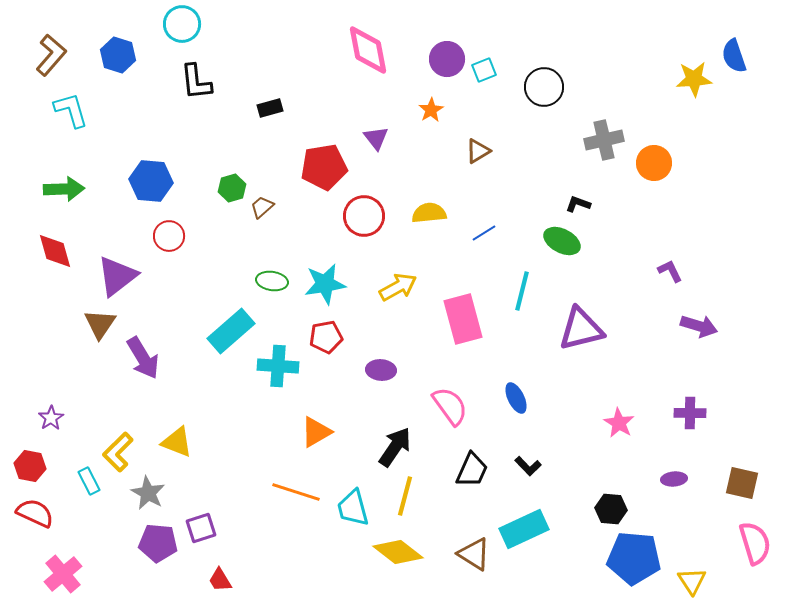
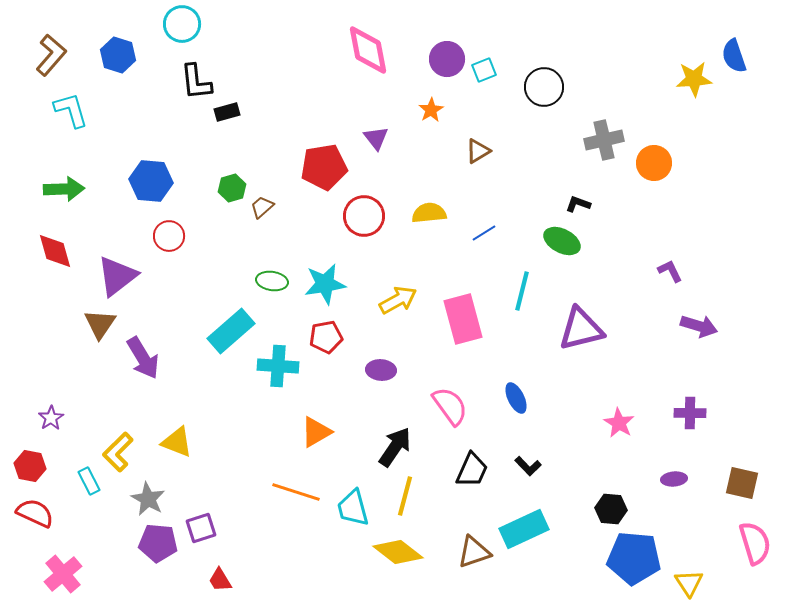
black rectangle at (270, 108): moved 43 px left, 4 px down
yellow arrow at (398, 287): moved 13 px down
gray star at (148, 493): moved 6 px down
brown triangle at (474, 554): moved 2 px up; rotated 51 degrees counterclockwise
yellow triangle at (692, 581): moved 3 px left, 2 px down
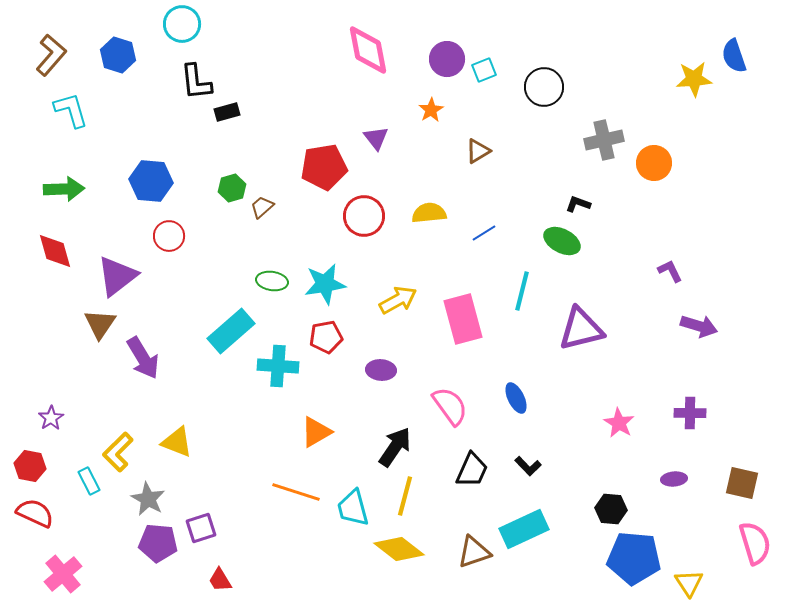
yellow diamond at (398, 552): moved 1 px right, 3 px up
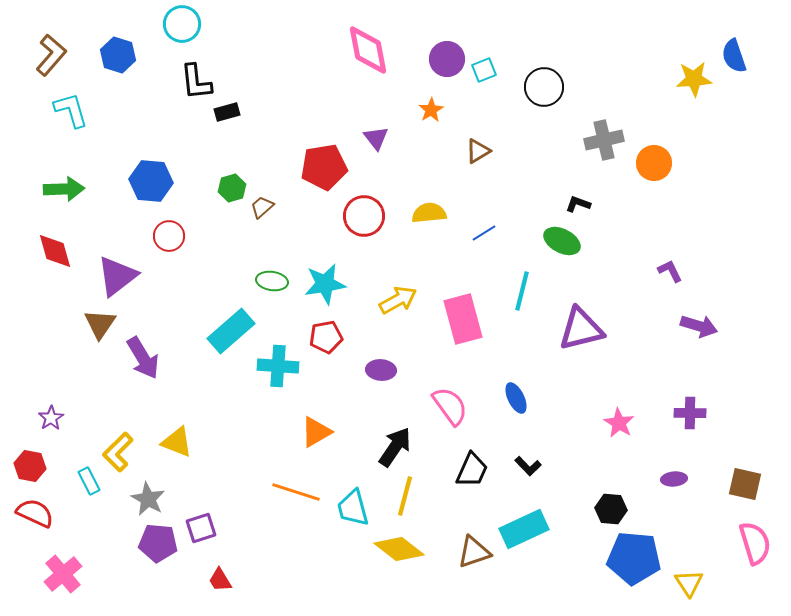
brown square at (742, 483): moved 3 px right, 1 px down
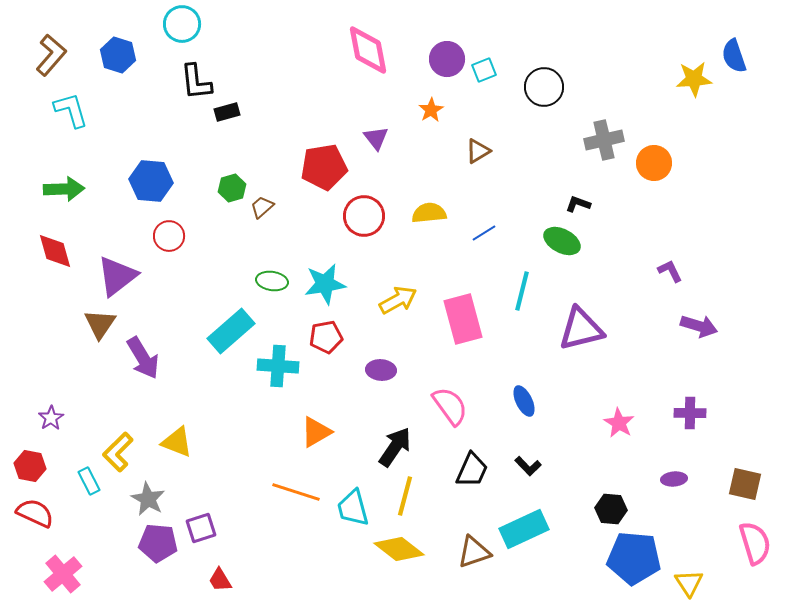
blue ellipse at (516, 398): moved 8 px right, 3 px down
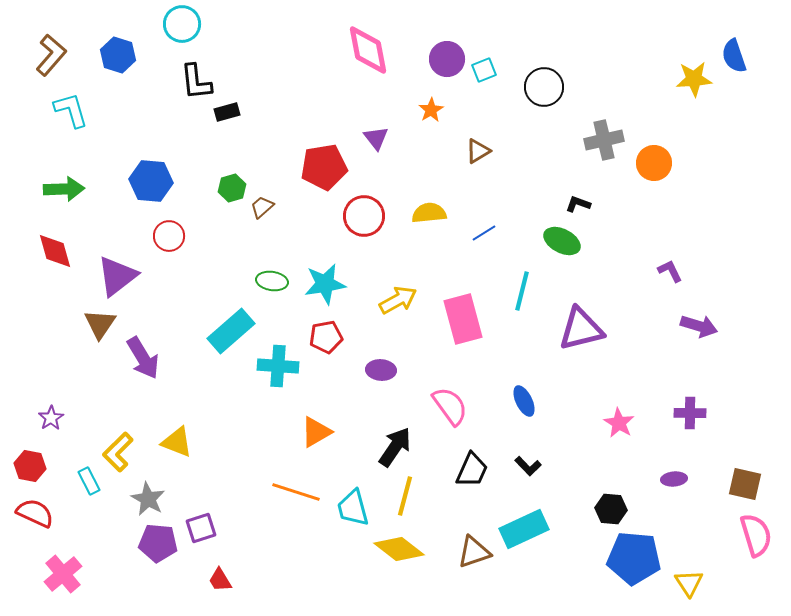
pink semicircle at (755, 543): moved 1 px right, 8 px up
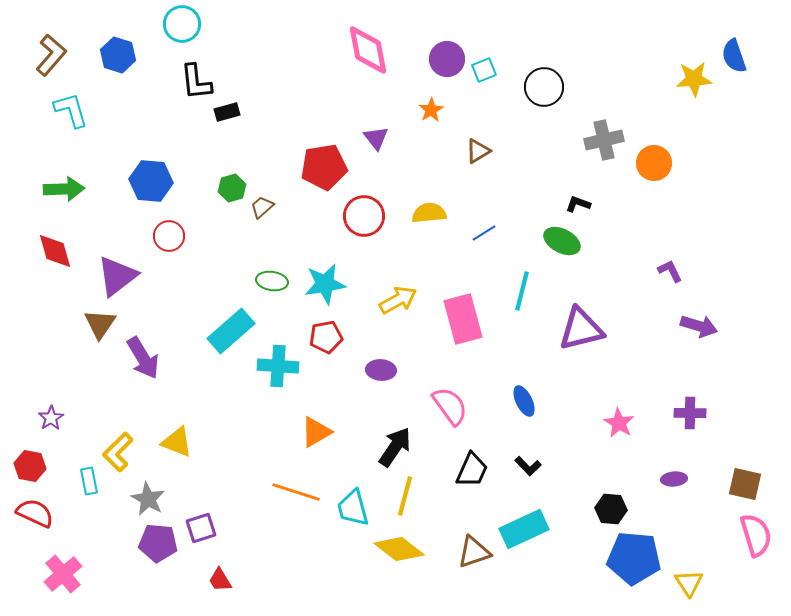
cyan rectangle at (89, 481): rotated 16 degrees clockwise
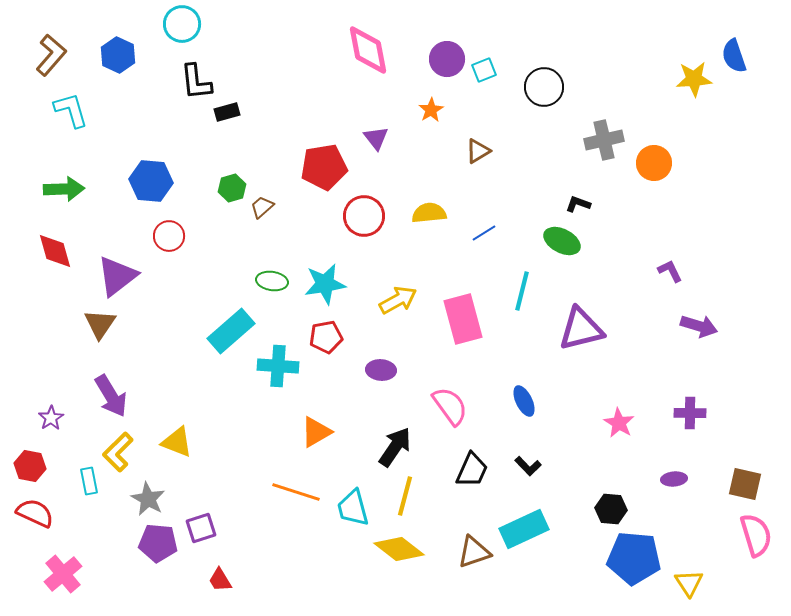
blue hexagon at (118, 55): rotated 8 degrees clockwise
purple arrow at (143, 358): moved 32 px left, 38 px down
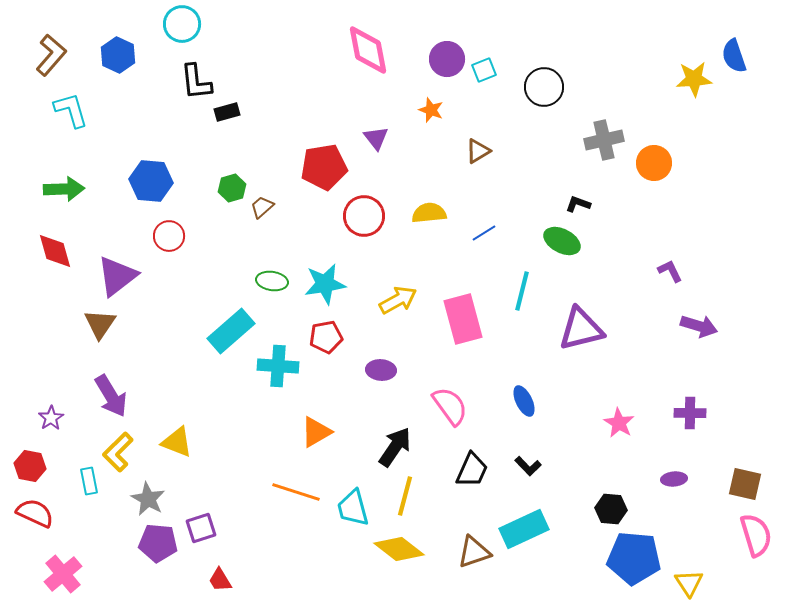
orange star at (431, 110): rotated 20 degrees counterclockwise
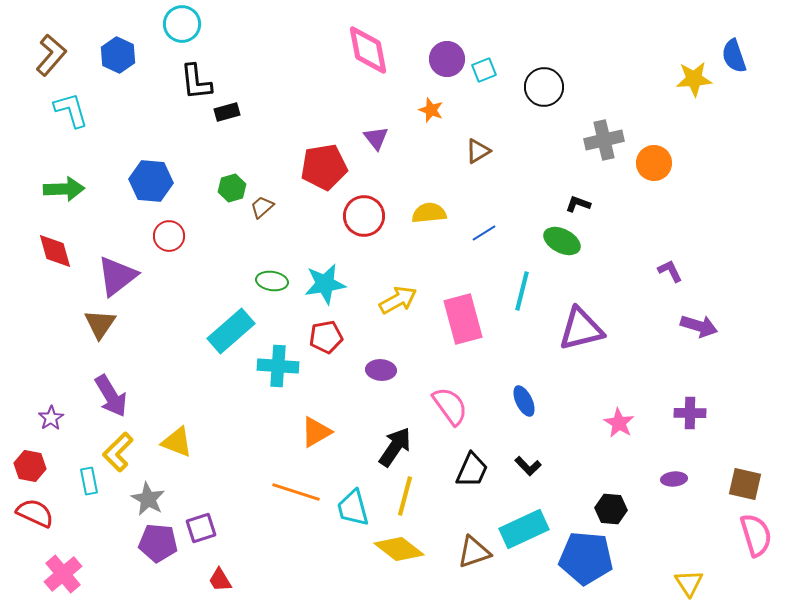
blue pentagon at (634, 558): moved 48 px left
